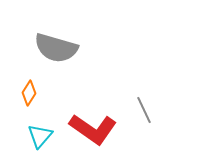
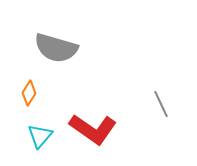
gray line: moved 17 px right, 6 px up
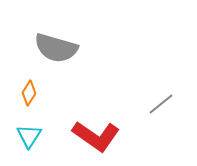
gray line: rotated 76 degrees clockwise
red L-shape: moved 3 px right, 7 px down
cyan triangle: moved 11 px left; rotated 8 degrees counterclockwise
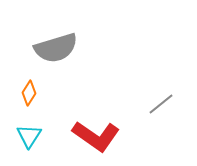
gray semicircle: rotated 33 degrees counterclockwise
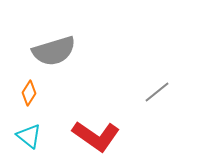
gray semicircle: moved 2 px left, 3 px down
gray line: moved 4 px left, 12 px up
cyan triangle: rotated 24 degrees counterclockwise
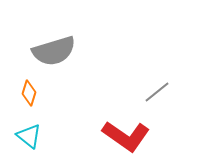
orange diamond: rotated 15 degrees counterclockwise
red L-shape: moved 30 px right
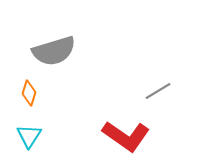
gray line: moved 1 px right, 1 px up; rotated 8 degrees clockwise
cyan triangle: rotated 24 degrees clockwise
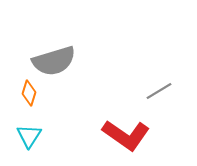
gray semicircle: moved 10 px down
gray line: moved 1 px right
red L-shape: moved 1 px up
